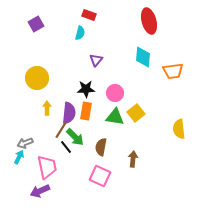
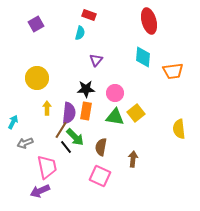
cyan arrow: moved 6 px left, 35 px up
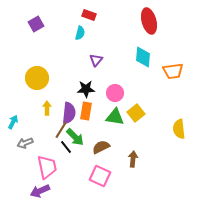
brown semicircle: rotated 54 degrees clockwise
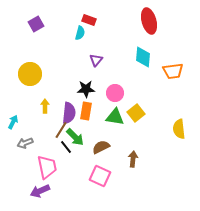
red rectangle: moved 5 px down
yellow circle: moved 7 px left, 4 px up
yellow arrow: moved 2 px left, 2 px up
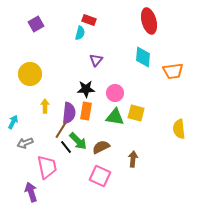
yellow square: rotated 36 degrees counterclockwise
green arrow: moved 3 px right, 4 px down
purple arrow: moved 9 px left, 1 px down; rotated 96 degrees clockwise
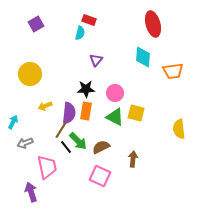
red ellipse: moved 4 px right, 3 px down
yellow arrow: rotated 112 degrees counterclockwise
green triangle: rotated 18 degrees clockwise
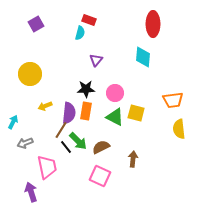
red ellipse: rotated 15 degrees clockwise
orange trapezoid: moved 29 px down
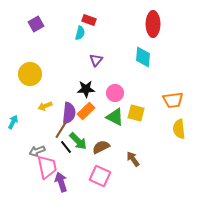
orange rectangle: rotated 36 degrees clockwise
gray arrow: moved 12 px right, 8 px down
brown arrow: rotated 42 degrees counterclockwise
purple arrow: moved 30 px right, 10 px up
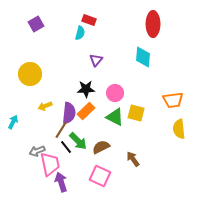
pink trapezoid: moved 3 px right, 3 px up
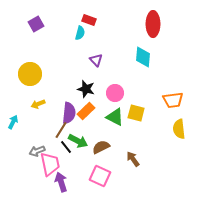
purple triangle: rotated 24 degrees counterclockwise
black star: rotated 18 degrees clockwise
yellow arrow: moved 7 px left, 2 px up
green arrow: rotated 18 degrees counterclockwise
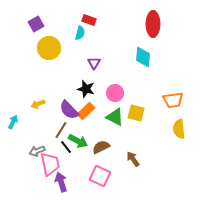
purple triangle: moved 2 px left, 3 px down; rotated 16 degrees clockwise
yellow circle: moved 19 px right, 26 px up
purple semicircle: moved 3 px up; rotated 130 degrees clockwise
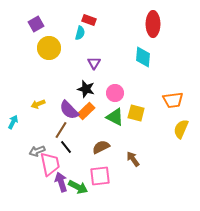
yellow semicircle: moved 2 px right; rotated 30 degrees clockwise
green arrow: moved 46 px down
pink square: rotated 30 degrees counterclockwise
